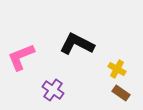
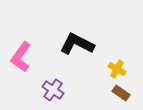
pink L-shape: rotated 32 degrees counterclockwise
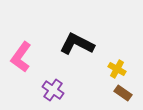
brown rectangle: moved 2 px right
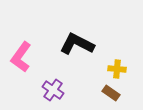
yellow cross: rotated 24 degrees counterclockwise
brown rectangle: moved 12 px left
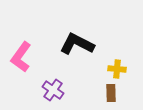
brown rectangle: rotated 54 degrees clockwise
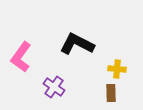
purple cross: moved 1 px right, 3 px up
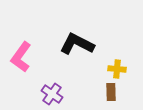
purple cross: moved 2 px left, 7 px down
brown rectangle: moved 1 px up
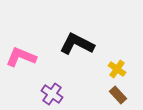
pink L-shape: rotated 76 degrees clockwise
yellow cross: rotated 30 degrees clockwise
brown rectangle: moved 7 px right, 3 px down; rotated 42 degrees counterclockwise
